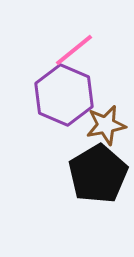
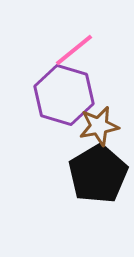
purple hexagon: rotated 6 degrees counterclockwise
brown star: moved 7 px left, 1 px down
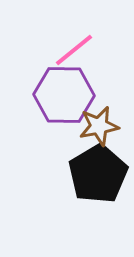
purple hexagon: rotated 16 degrees counterclockwise
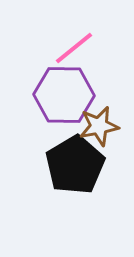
pink line: moved 2 px up
black pentagon: moved 23 px left, 9 px up
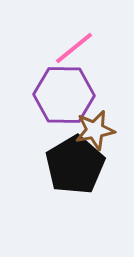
brown star: moved 4 px left, 4 px down
